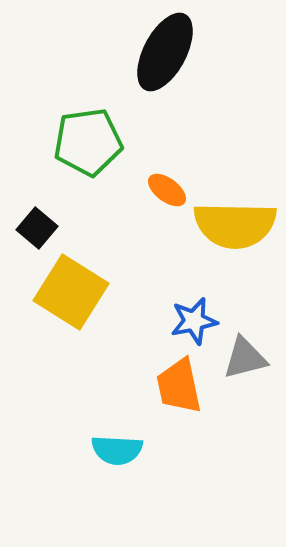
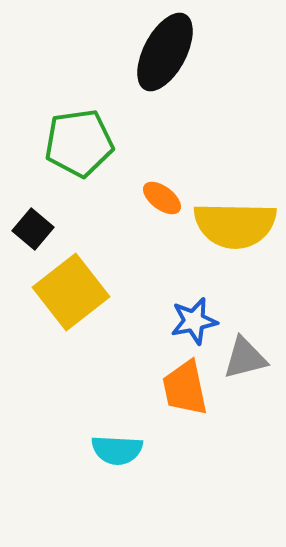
green pentagon: moved 9 px left, 1 px down
orange ellipse: moved 5 px left, 8 px down
black square: moved 4 px left, 1 px down
yellow square: rotated 20 degrees clockwise
orange trapezoid: moved 6 px right, 2 px down
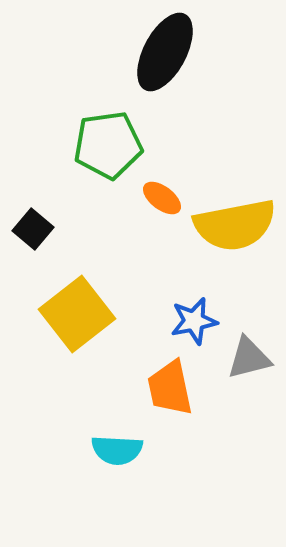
green pentagon: moved 29 px right, 2 px down
yellow semicircle: rotated 12 degrees counterclockwise
yellow square: moved 6 px right, 22 px down
gray triangle: moved 4 px right
orange trapezoid: moved 15 px left
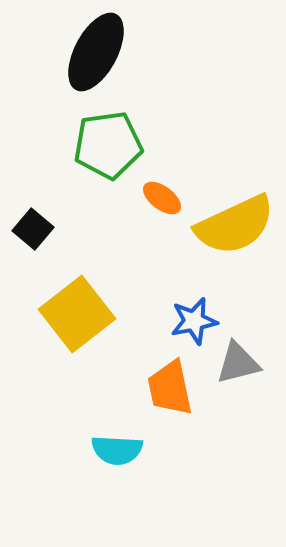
black ellipse: moved 69 px left
yellow semicircle: rotated 14 degrees counterclockwise
gray triangle: moved 11 px left, 5 px down
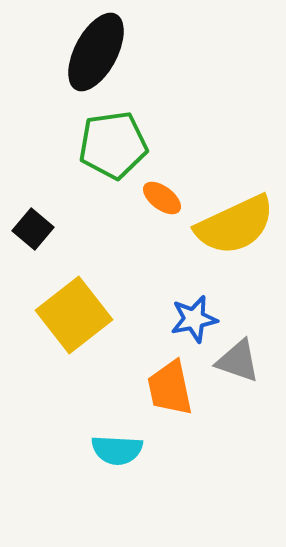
green pentagon: moved 5 px right
yellow square: moved 3 px left, 1 px down
blue star: moved 2 px up
gray triangle: moved 2 px up; rotated 33 degrees clockwise
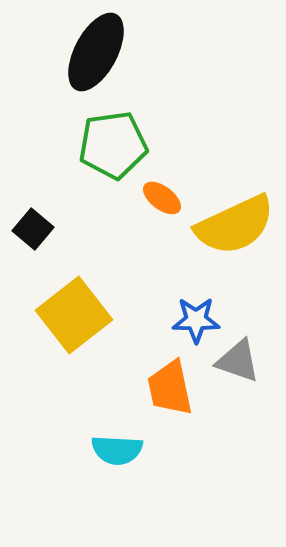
blue star: moved 2 px right, 1 px down; rotated 12 degrees clockwise
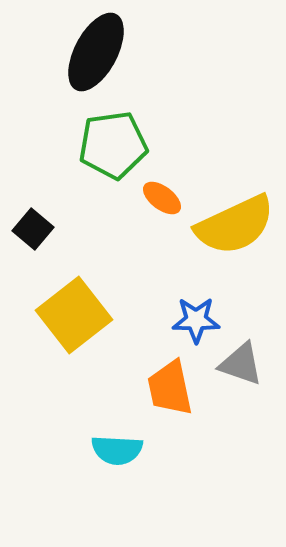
gray triangle: moved 3 px right, 3 px down
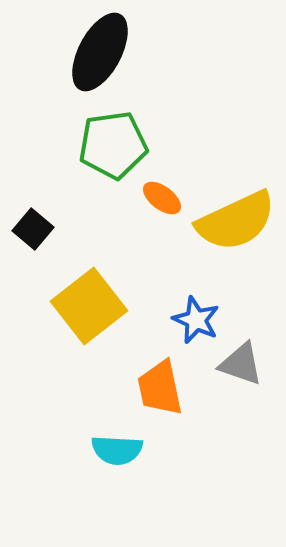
black ellipse: moved 4 px right
yellow semicircle: moved 1 px right, 4 px up
yellow square: moved 15 px right, 9 px up
blue star: rotated 24 degrees clockwise
orange trapezoid: moved 10 px left
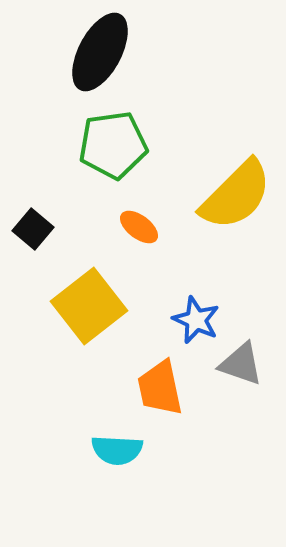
orange ellipse: moved 23 px left, 29 px down
yellow semicircle: moved 26 px up; rotated 20 degrees counterclockwise
